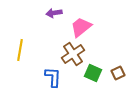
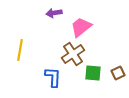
green square: rotated 18 degrees counterclockwise
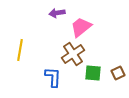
purple arrow: moved 3 px right
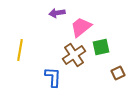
brown cross: moved 1 px right, 1 px down
green square: moved 8 px right, 26 px up; rotated 18 degrees counterclockwise
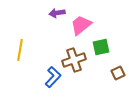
pink trapezoid: moved 2 px up
brown cross: moved 5 px down; rotated 15 degrees clockwise
blue L-shape: rotated 40 degrees clockwise
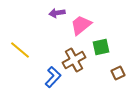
yellow line: rotated 60 degrees counterclockwise
brown cross: rotated 10 degrees counterclockwise
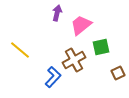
purple arrow: rotated 112 degrees clockwise
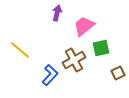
pink trapezoid: moved 3 px right, 1 px down
green square: moved 1 px down
blue L-shape: moved 3 px left, 2 px up
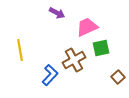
purple arrow: rotated 105 degrees clockwise
pink trapezoid: moved 3 px right, 1 px down; rotated 15 degrees clockwise
yellow line: rotated 40 degrees clockwise
brown square: moved 4 px down; rotated 16 degrees counterclockwise
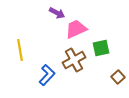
pink trapezoid: moved 11 px left, 2 px down
blue L-shape: moved 3 px left
